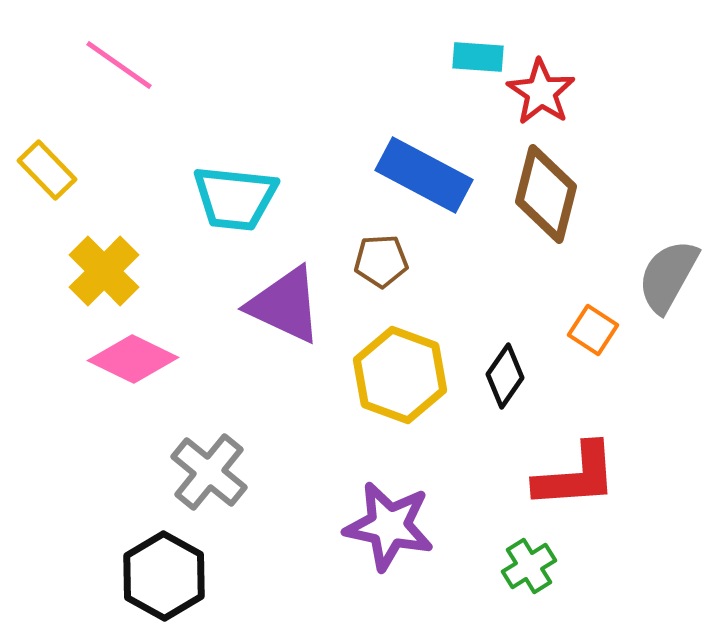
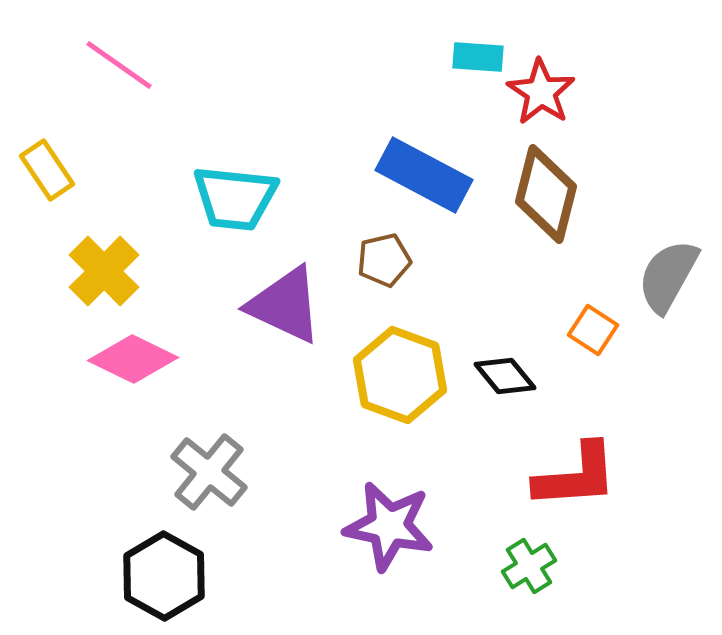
yellow rectangle: rotated 10 degrees clockwise
brown pentagon: moved 3 px right, 1 px up; rotated 10 degrees counterclockwise
black diamond: rotated 74 degrees counterclockwise
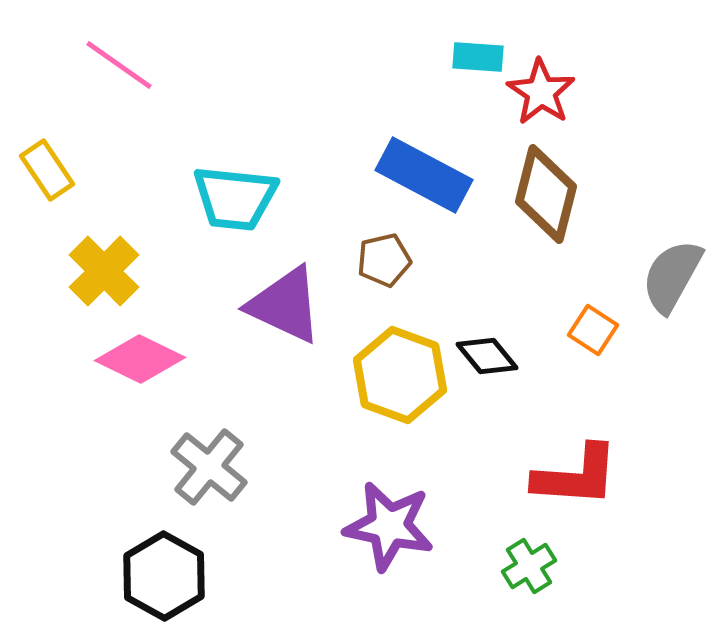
gray semicircle: moved 4 px right
pink diamond: moved 7 px right
black diamond: moved 18 px left, 20 px up
gray cross: moved 5 px up
red L-shape: rotated 8 degrees clockwise
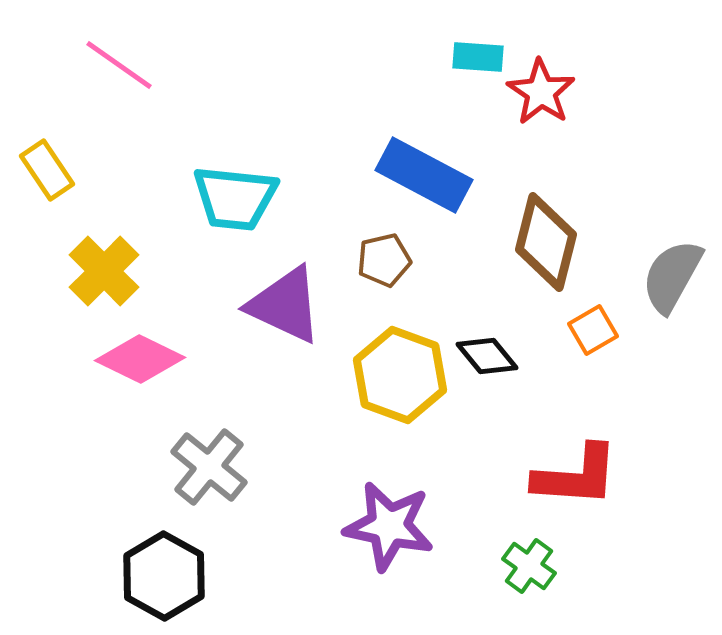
brown diamond: moved 48 px down
orange square: rotated 27 degrees clockwise
green cross: rotated 22 degrees counterclockwise
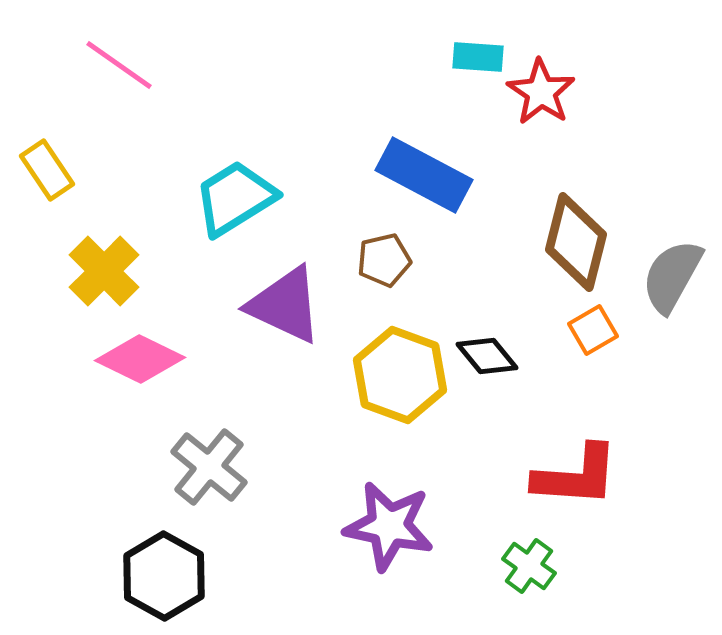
cyan trapezoid: rotated 142 degrees clockwise
brown diamond: moved 30 px right
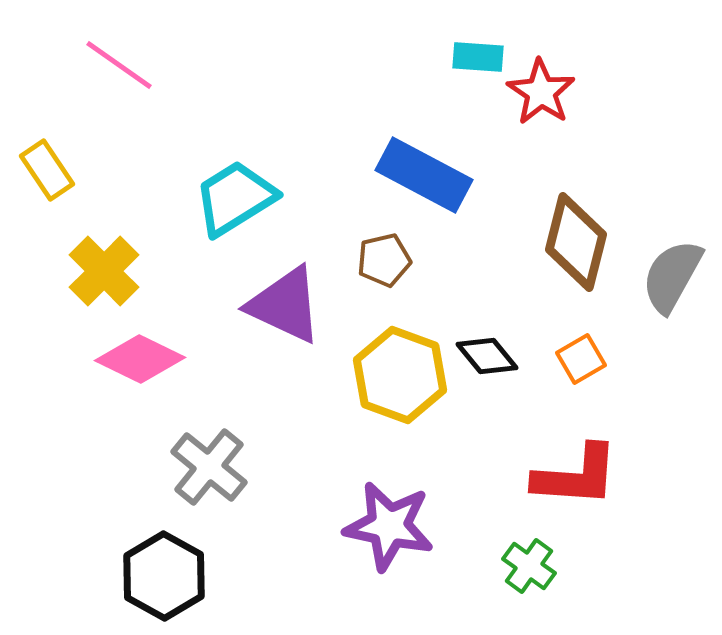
orange square: moved 12 px left, 29 px down
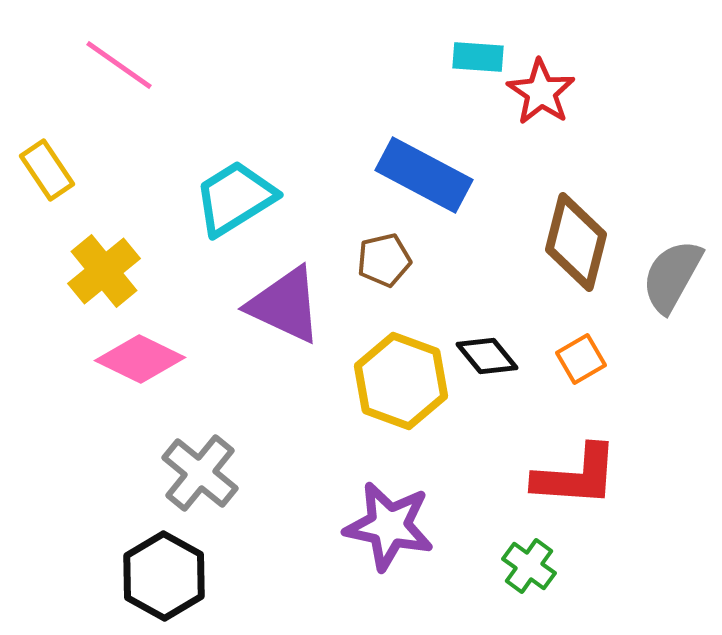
yellow cross: rotated 6 degrees clockwise
yellow hexagon: moved 1 px right, 6 px down
gray cross: moved 9 px left, 6 px down
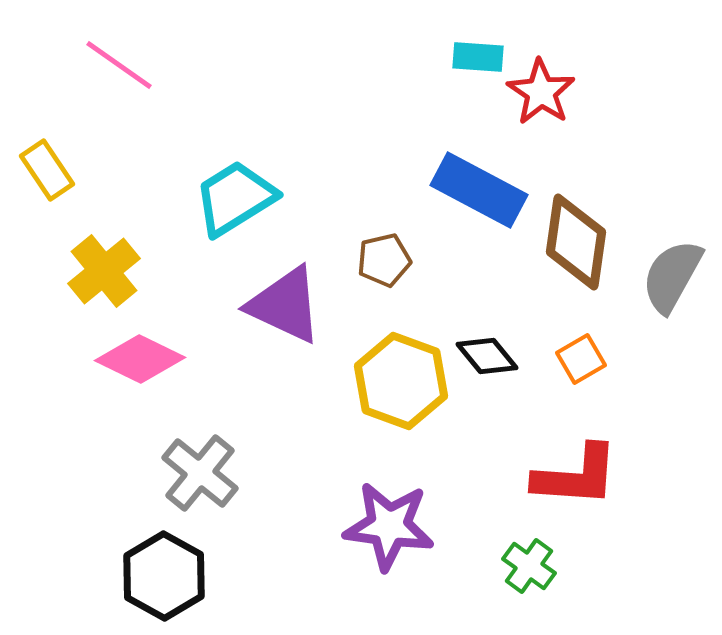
blue rectangle: moved 55 px right, 15 px down
brown diamond: rotated 6 degrees counterclockwise
purple star: rotated 4 degrees counterclockwise
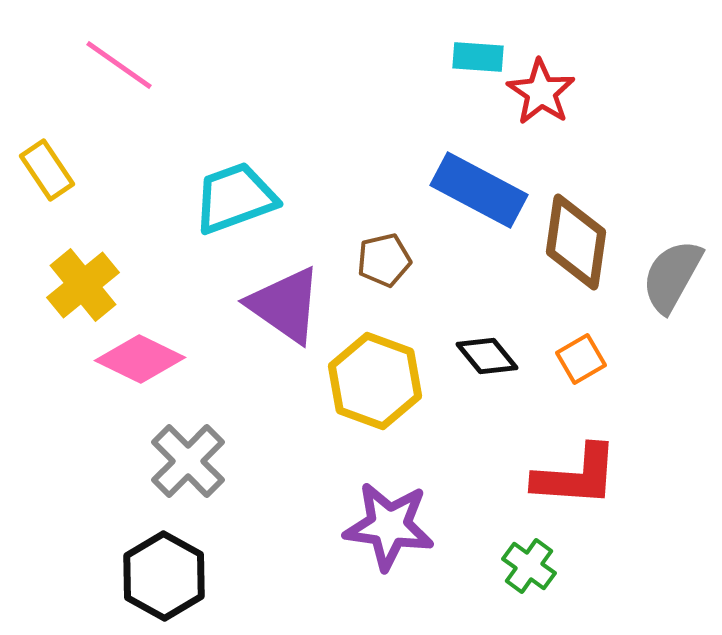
cyan trapezoid: rotated 12 degrees clockwise
yellow cross: moved 21 px left, 14 px down
purple triangle: rotated 10 degrees clockwise
yellow hexagon: moved 26 px left
gray cross: moved 12 px left, 12 px up; rotated 6 degrees clockwise
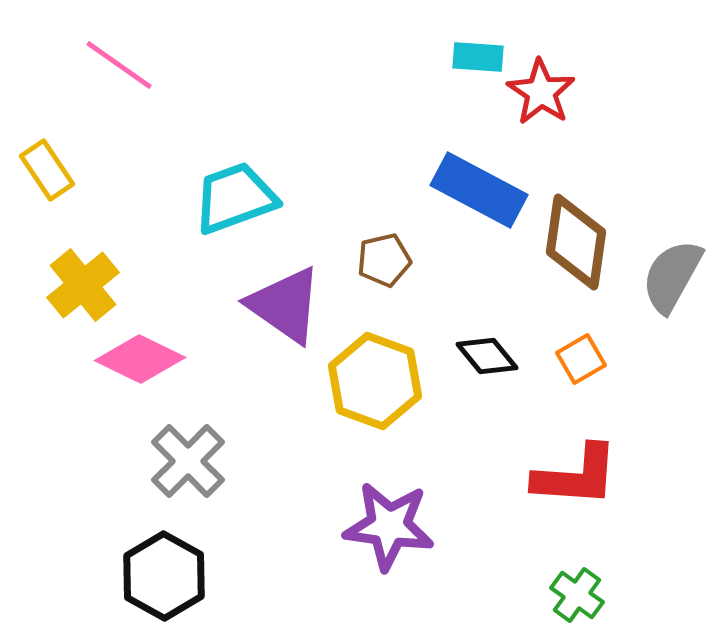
green cross: moved 48 px right, 29 px down
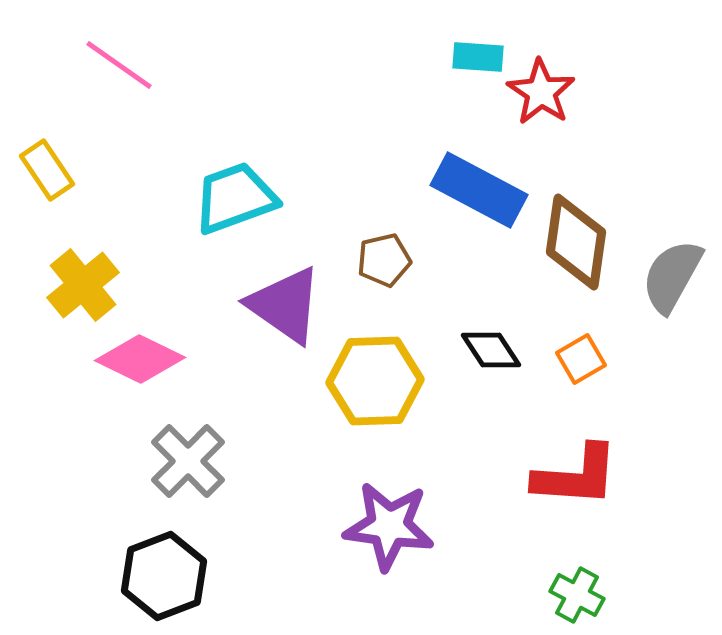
black diamond: moved 4 px right, 6 px up; rotated 6 degrees clockwise
yellow hexagon: rotated 22 degrees counterclockwise
black hexagon: rotated 10 degrees clockwise
green cross: rotated 8 degrees counterclockwise
